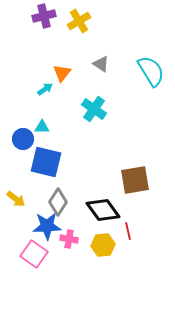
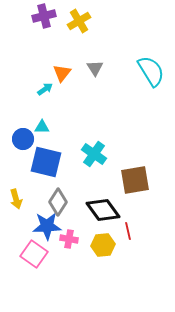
gray triangle: moved 6 px left, 4 px down; rotated 24 degrees clockwise
cyan cross: moved 45 px down
yellow arrow: rotated 36 degrees clockwise
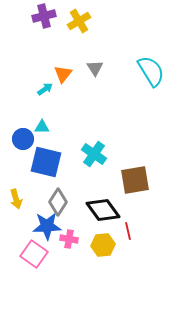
orange triangle: moved 1 px right, 1 px down
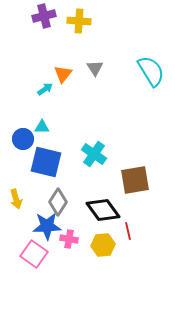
yellow cross: rotated 35 degrees clockwise
